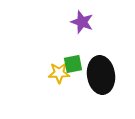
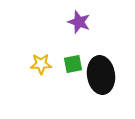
purple star: moved 3 px left
yellow star: moved 18 px left, 9 px up
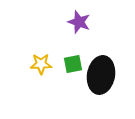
black ellipse: rotated 18 degrees clockwise
